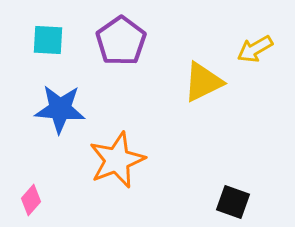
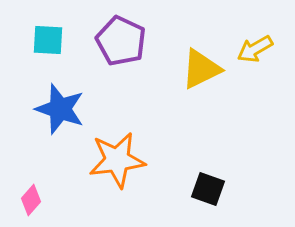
purple pentagon: rotated 12 degrees counterclockwise
yellow triangle: moved 2 px left, 13 px up
blue star: rotated 15 degrees clockwise
orange star: rotated 14 degrees clockwise
black square: moved 25 px left, 13 px up
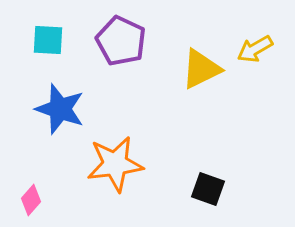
orange star: moved 2 px left, 4 px down
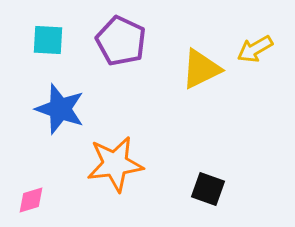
pink diamond: rotated 32 degrees clockwise
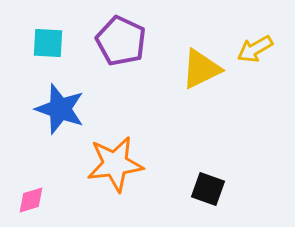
cyan square: moved 3 px down
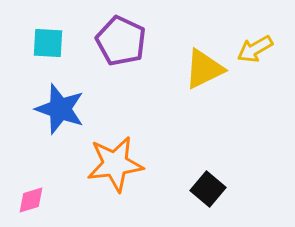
yellow triangle: moved 3 px right
black square: rotated 20 degrees clockwise
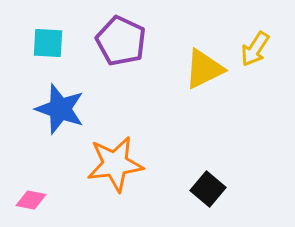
yellow arrow: rotated 27 degrees counterclockwise
pink diamond: rotated 28 degrees clockwise
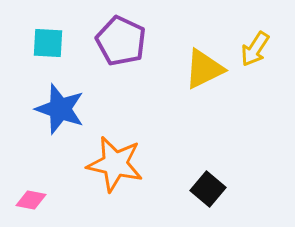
orange star: rotated 20 degrees clockwise
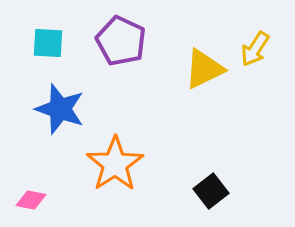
orange star: rotated 26 degrees clockwise
black square: moved 3 px right, 2 px down; rotated 12 degrees clockwise
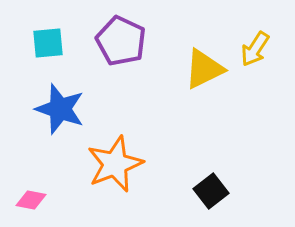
cyan square: rotated 8 degrees counterclockwise
orange star: rotated 12 degrees clockwise
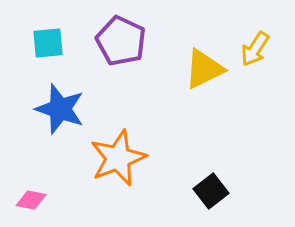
orange star: moved 3 px right, 6 px up
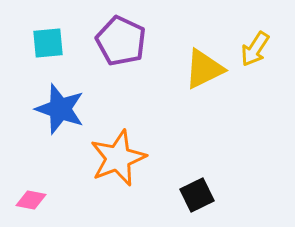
black square: moved 14 px left, 4 px down; rotated 12 degrees clockwise
